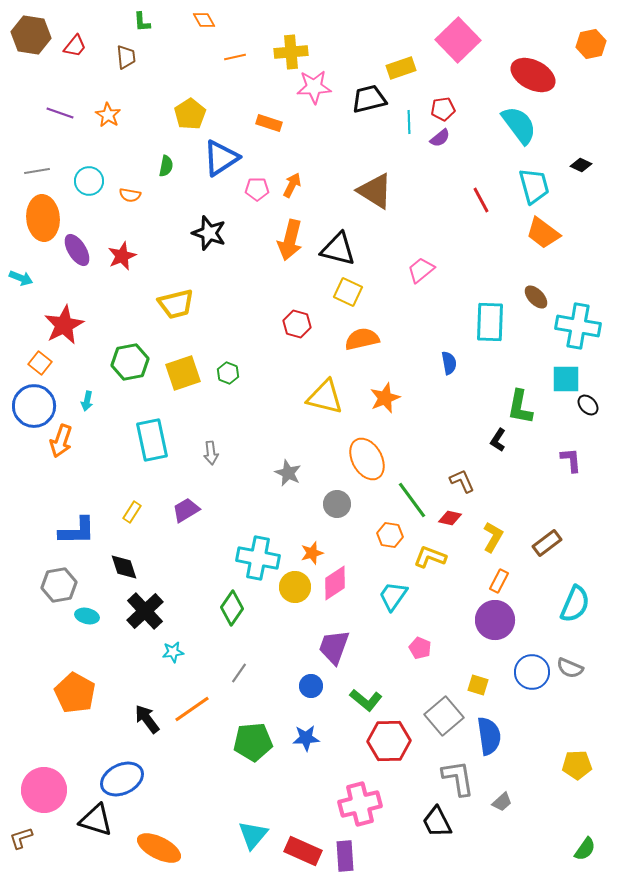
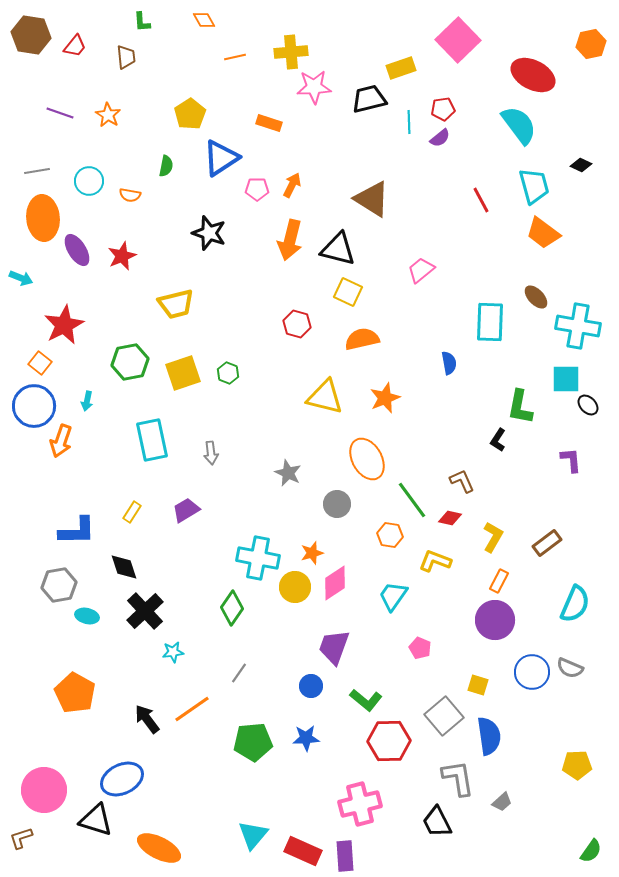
brown triangle at (375, 191): moved 3 px left, 8 px down
yellow L-shape at (430, 557): moved 5 px right, 4 px down
green semicircle at (585, 849): moved 6 px right, 2 px down
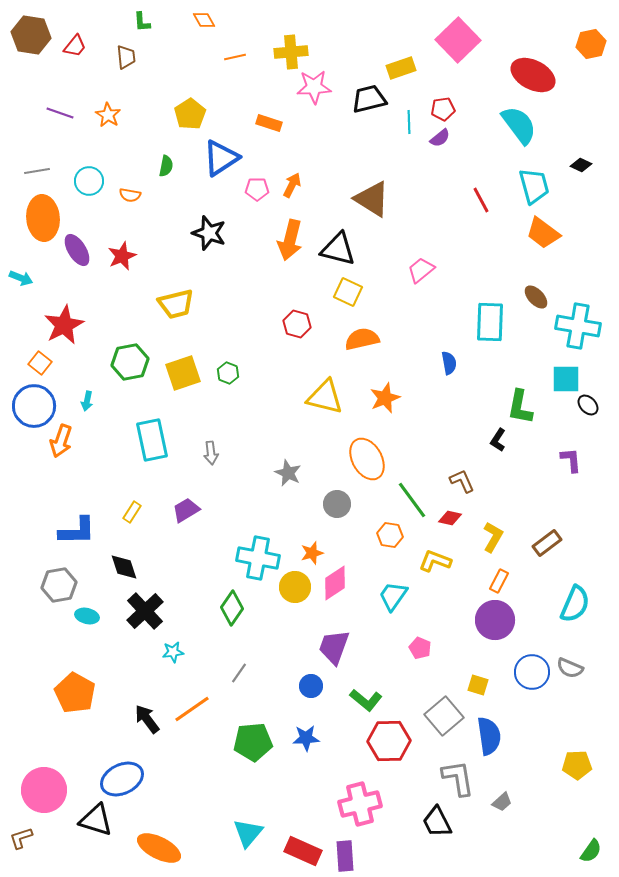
cyan triangle at (253, 835): moved 5 px left, 2 px up
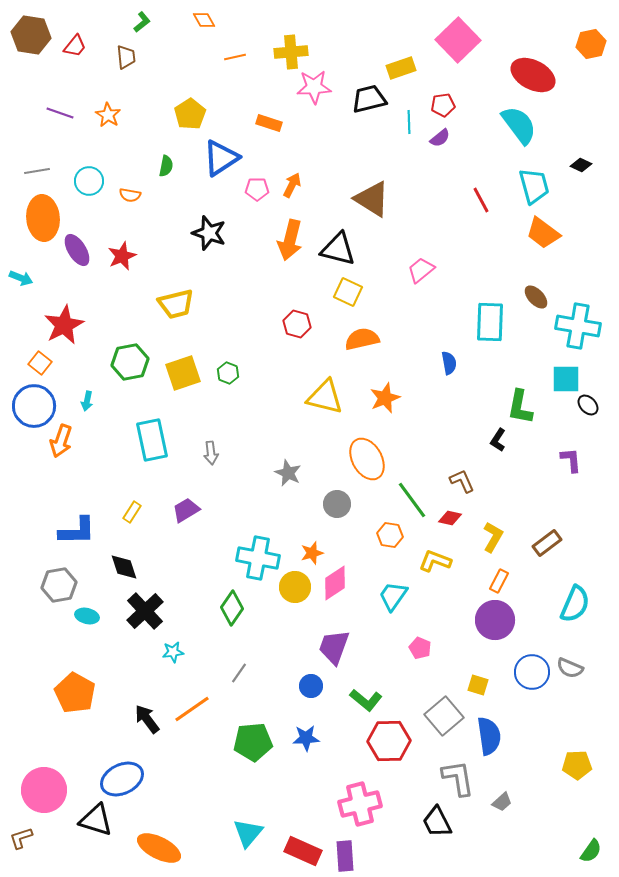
green L-shape at (142, 22): rotated 125 degrees counterclockwise
red pentagon at (443, 109): moved 4 px up
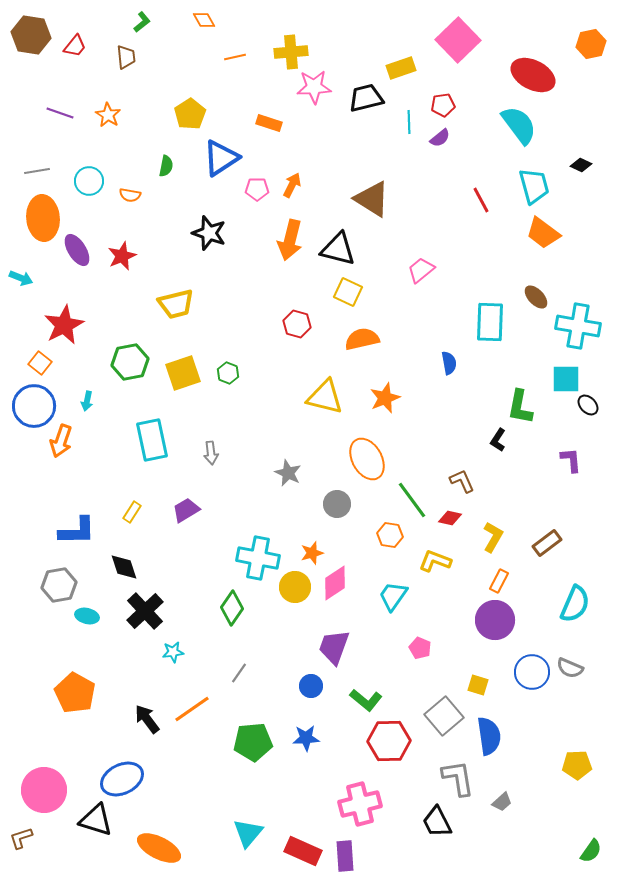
black trapezoid at (369, 99): moved 3 px left, 1 px up
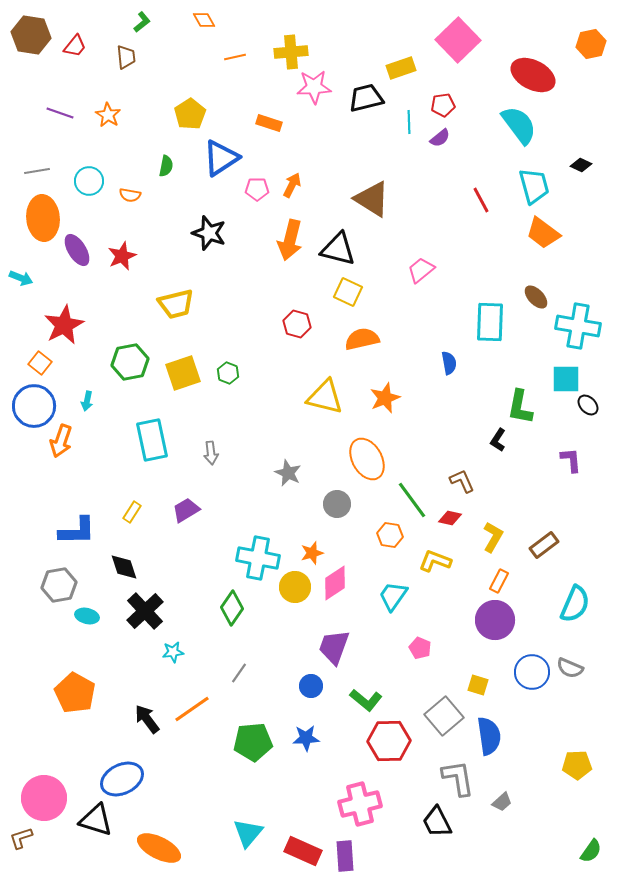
brown rectangle at (547, 543): moved 3 px left, 2 px down
pink circle at (44, 790): moved 8 px down
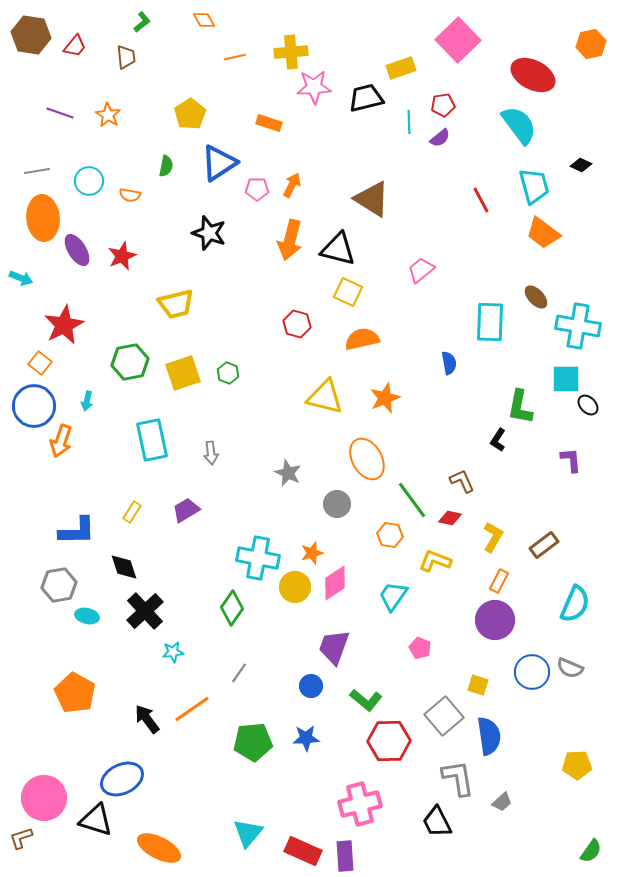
blue triangle at (221, 158): moved 2 px left, 5 px down
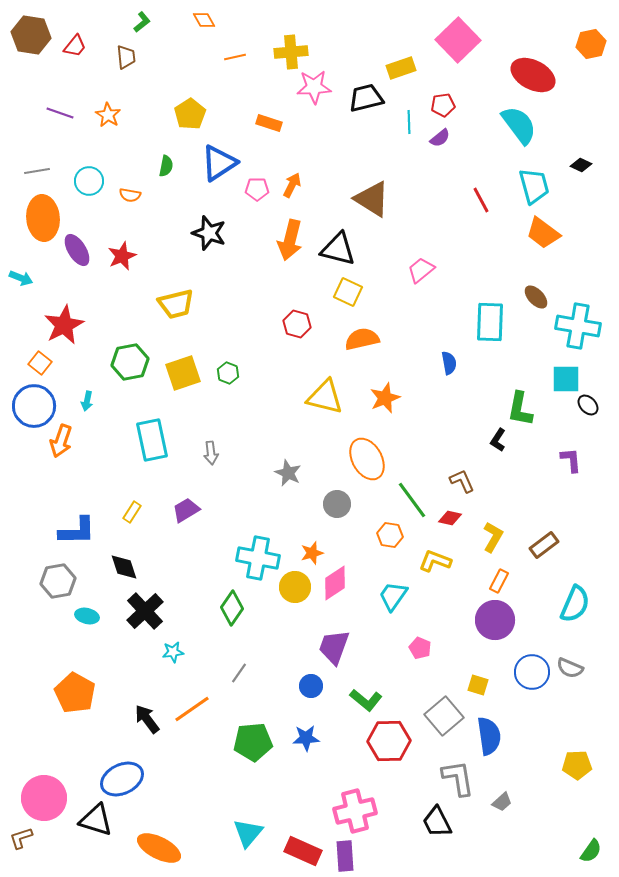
green L-shape at (520, 407): moved 2 px down
gray hexagon at (59, 585): moved 1 px left, 4 px up
pink cross at (360, 804): moved 5 px left, 7 px down
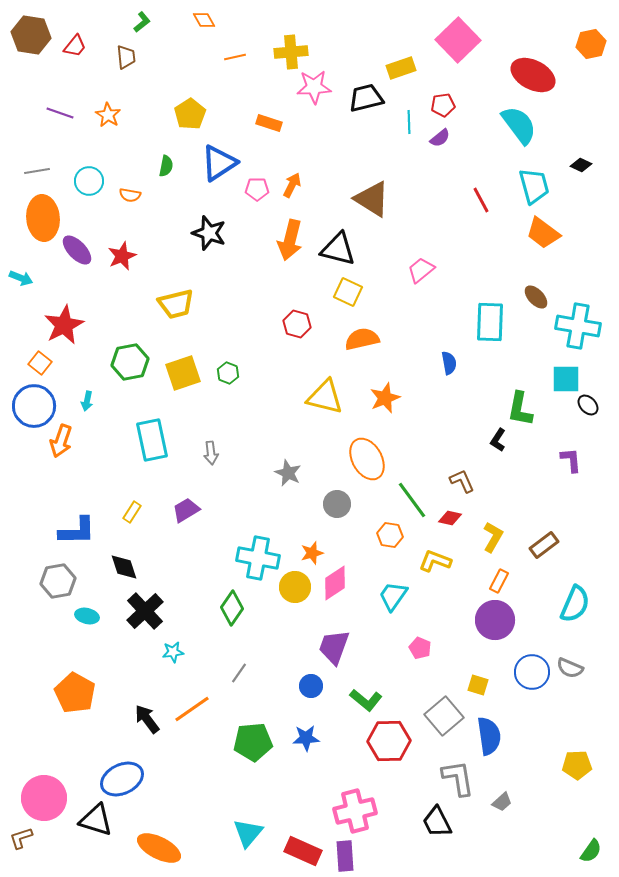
purple ellipse at (77, 250): rotated 12 degrees counterclockwise
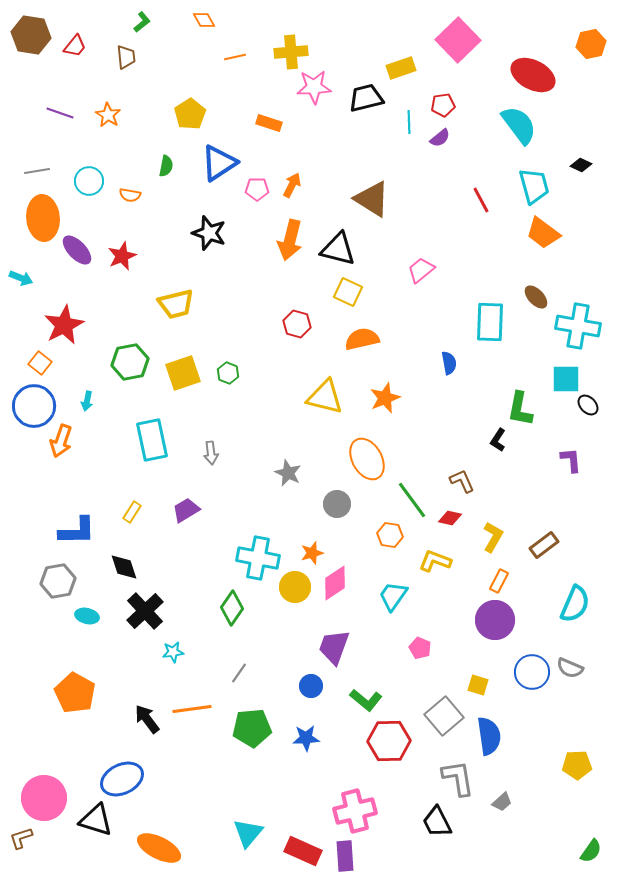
orange line at (192, 709): rotated 27 degrees clockwise
green pentagon at (253, 742): moved 1 px left, 14 px up
